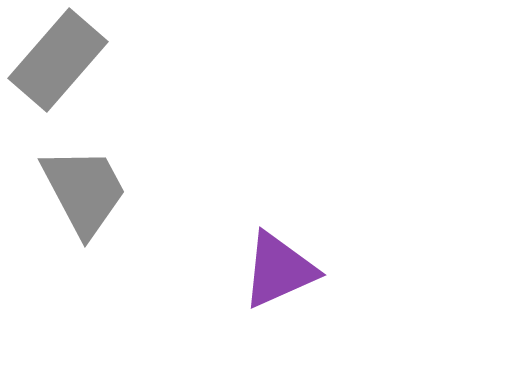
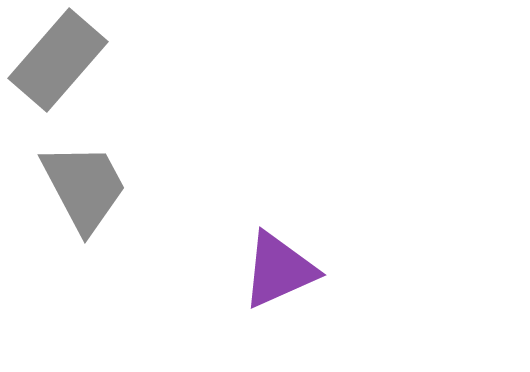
gray trapezoid: moved 4 px up
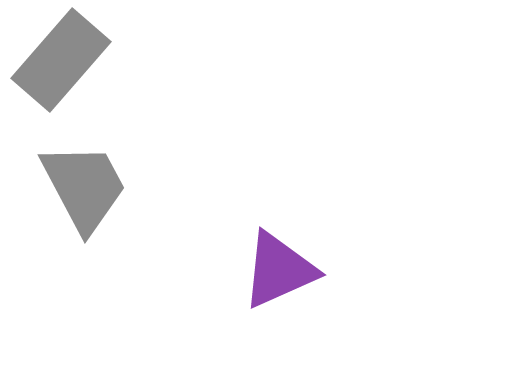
gray rectangle: moved 3 px right
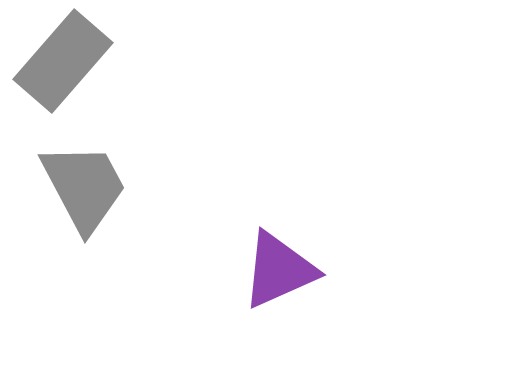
gray rectangle: moved 2 px right, 1 px down
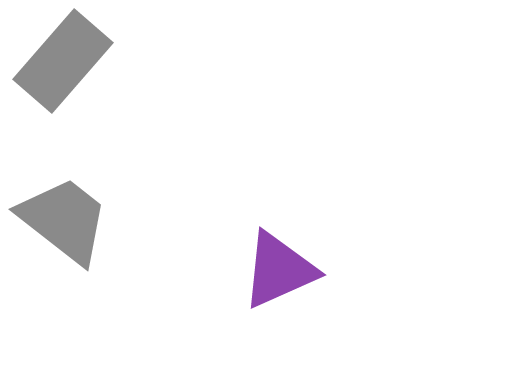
gray trapezoid: moved 20 px left, 33 px down; rotated 24 degrees counterclockwise
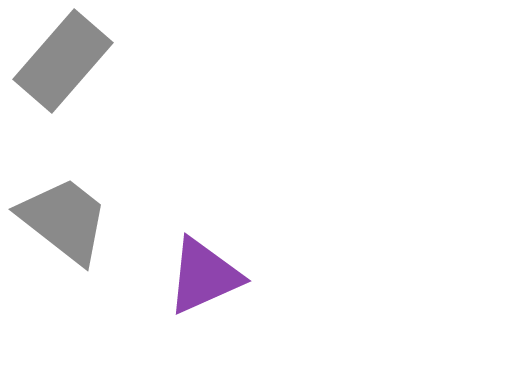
purple triangle: moved 75 px left, 6 px down
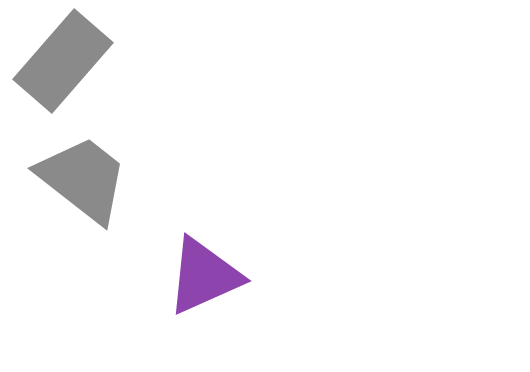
gray trapezoid: moved 19 px right, 41 px up
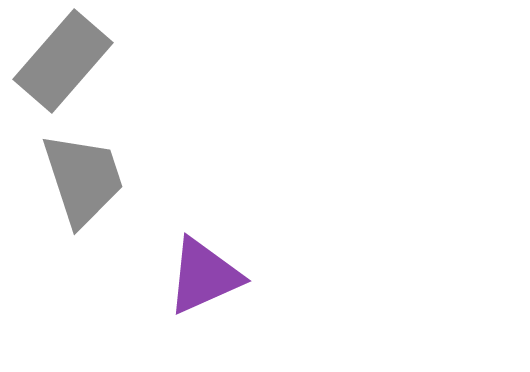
gray trapezoid: rotated 34 degrees clockwise
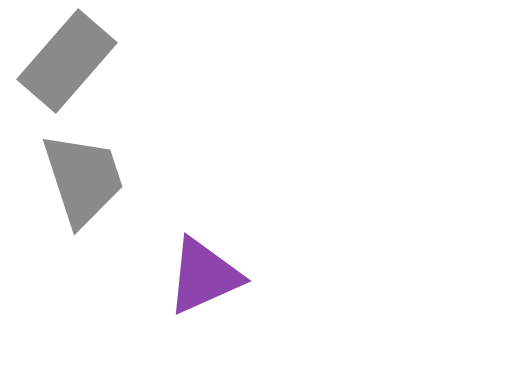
gray rectangle: moved 4 px right
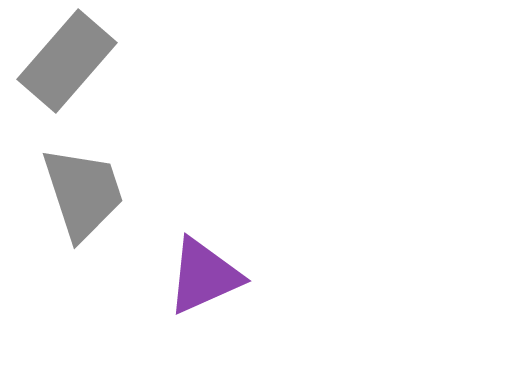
gray trapezoid: moved 14 px down
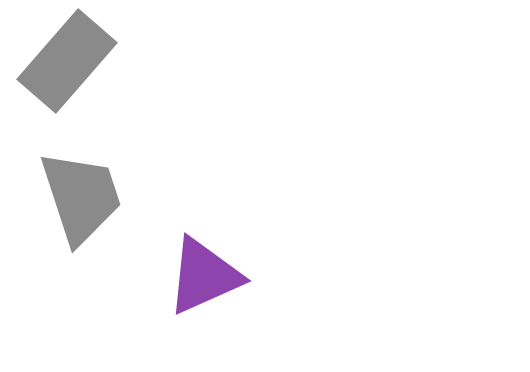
gray trapezoid: moved 2 px left, 4 px down
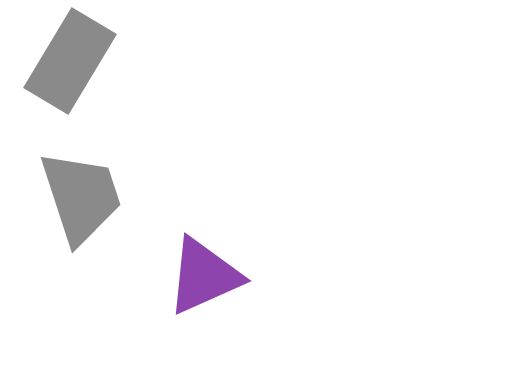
gray rectangle: moved 3 px right; rotated 10 degrees counterclockwise
